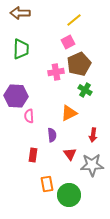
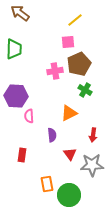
brown arrow: rotated 36 degrees clockwise
yellow line: moved 1 px right
pink square: rotated 24 degrees clockwise
green trapezoid: moved 7 px left
pink cross: moved 1 px left, 1 px up
red rectangle: moved 11 px left
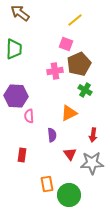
pink square: moved 2 px left, 2 px down; rotated 24 degrees clockwise
gray star: moved 2 px up
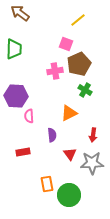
yellow line: moved 3 px right
red rectangle: moved 1 px right, 3 px up; rotated 72 degrees clockwise
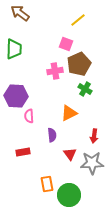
green cross: moved 1 px up
red arrow: moved 1 px right, 1 px down
